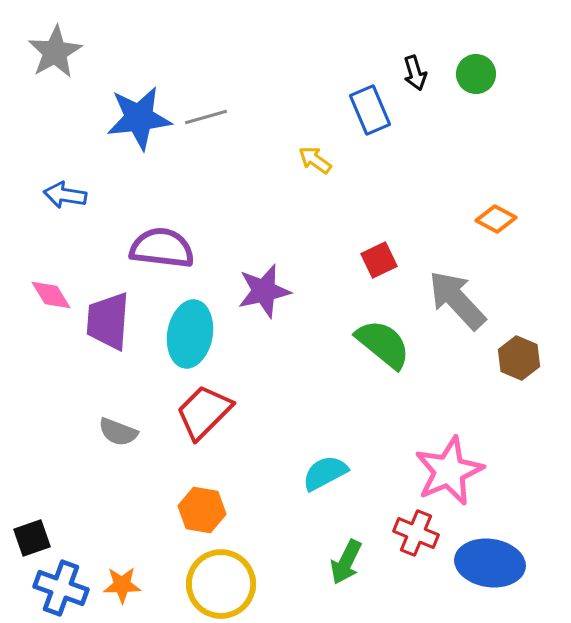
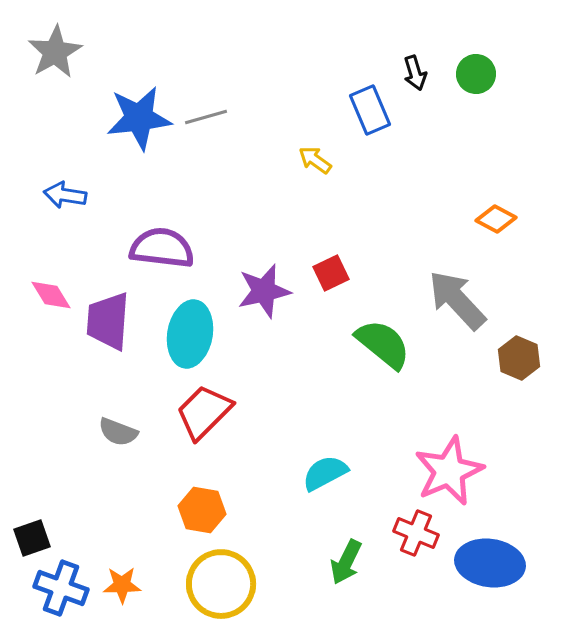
red square: moved 48 px left, 13 px down
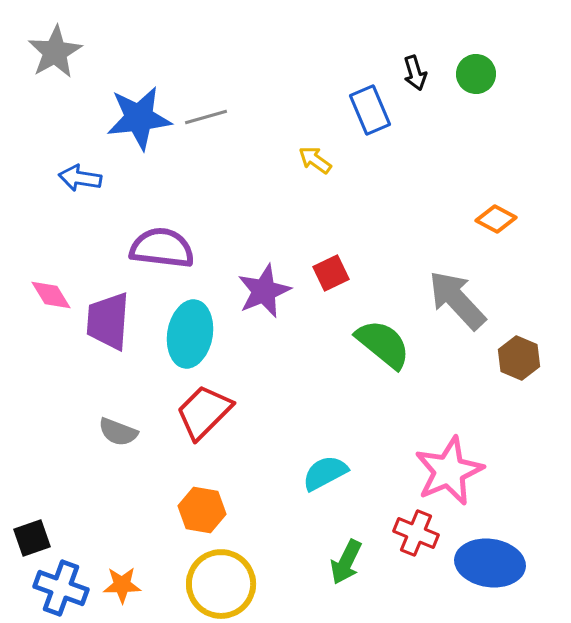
blue arrow: moved 15 px right, 17 px up
purple star: rotated 10 degrees counterclockwise
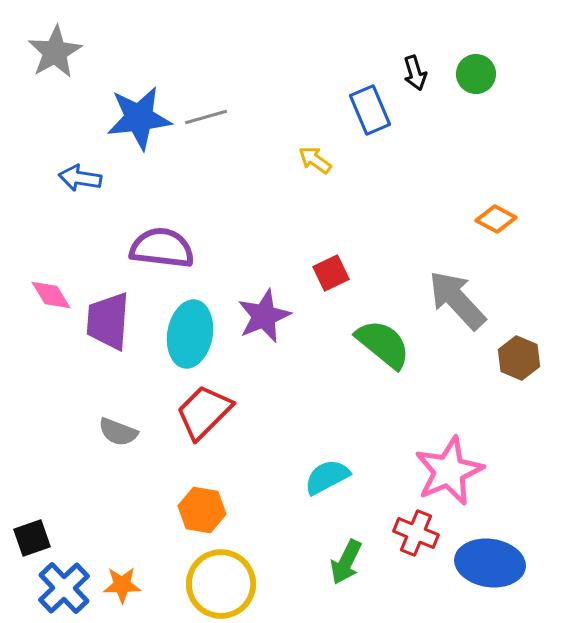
purple star: moved 25 px down
cyan semicircle: moved 2 px right, 4 px down
blue cross: moved 3 px right; rotated 26 degrees clockwise
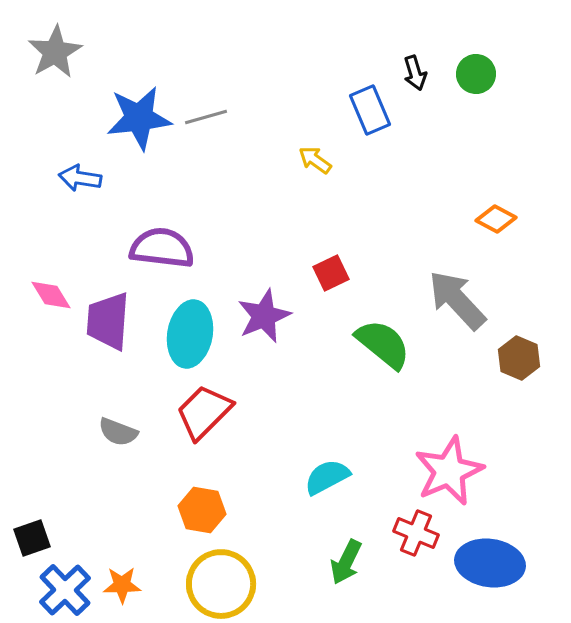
blue cross: moved 1 px right, 2 px down
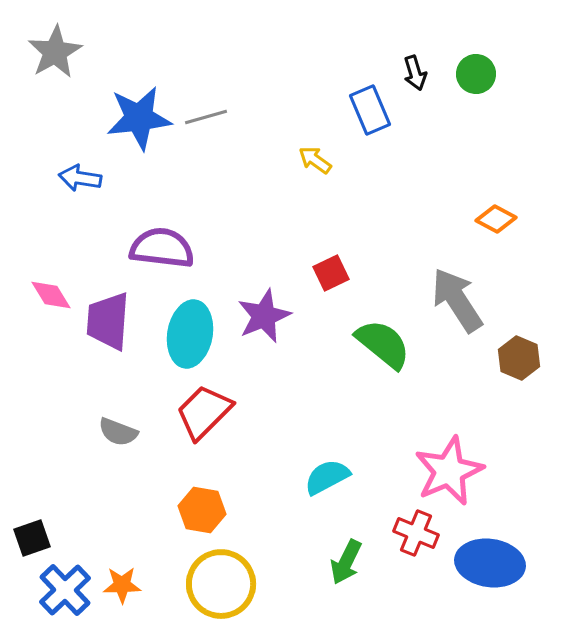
gray arrow: rotated 10 degrees clockwise
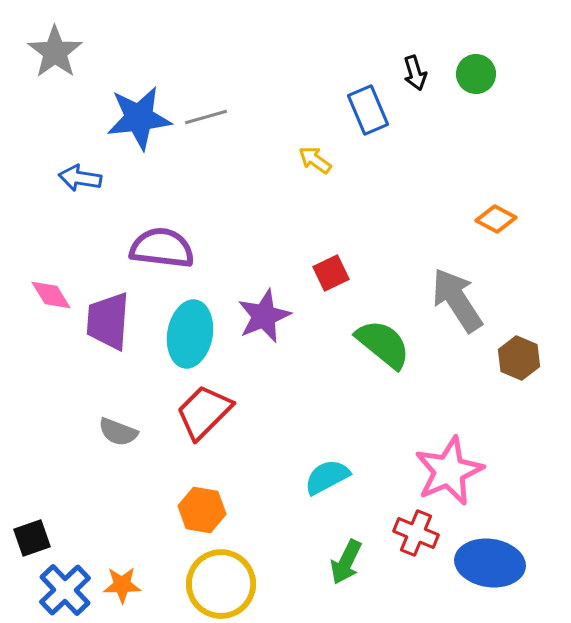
gray star: rotated 6 degrees counterclockwise
blue rectangle: moved 2 px left
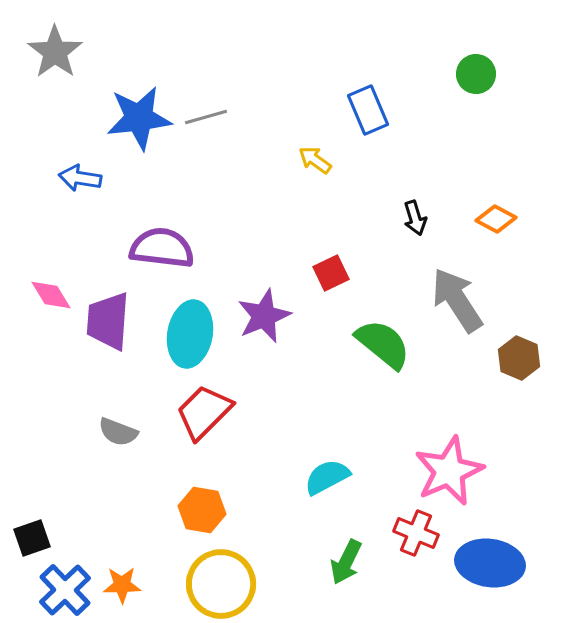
black arrow: moved 145 px down
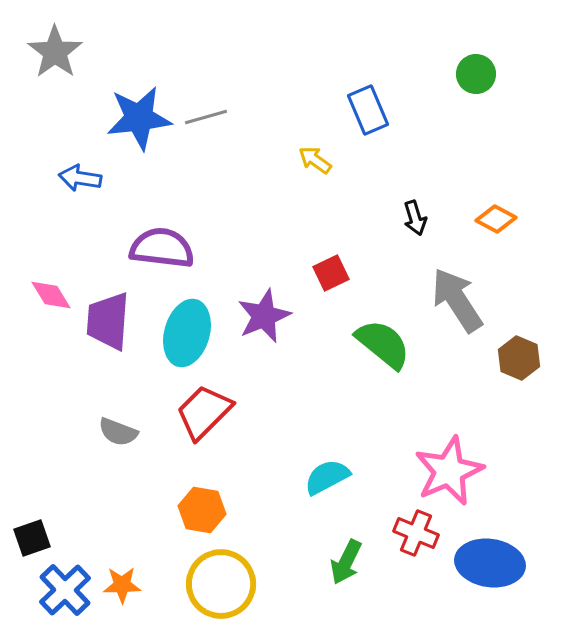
cyan ellipse: moved 3 px left, 1 px up; rotated 6 degrees clockwise
